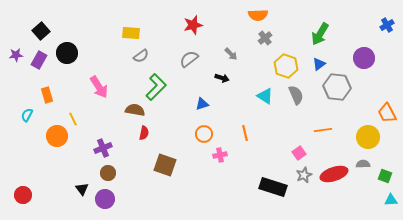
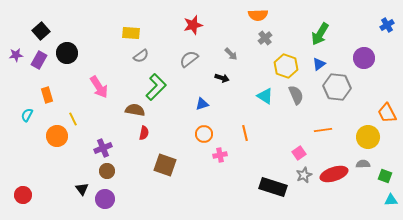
brown circle at (108, 173): moved 1 px left, 2 px up
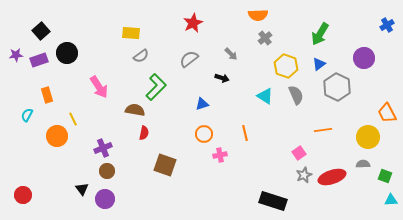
red star at (193, 25): moved 2 px up; rotated 12 degrees counterclockwise
purple rectangle at (39, 60): rotated 42 degrees clockwise
gray hexagon at (337, 87): rotated 20 degrees clockwise
red ellipse at (334, 174): moved 2 px left, 3 px down
black rectangle at (273, 187): moved 14 px down
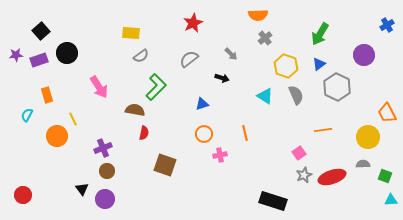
purple circle at (364, 58): moved 3 px up
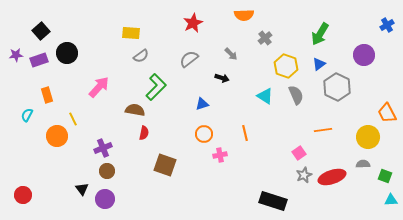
orange semicircle at (258, 15): moved 14 px left
pink arrow at (99, 87): rotated 105 degrees counterclockwise
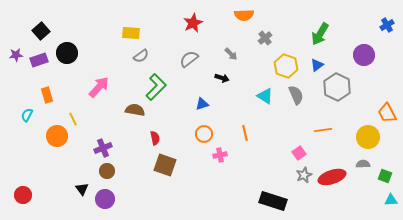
blue triangle at (319, 64): moved 2 px left, 1 px down
red semicircle at (144, 133): moved 11 px right, 5 px down; rotated 24 degrees counterclockwise
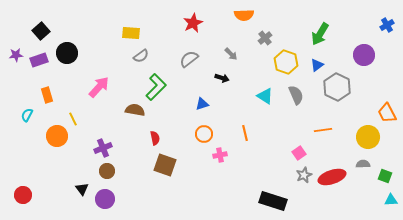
yellow hexagon at (286, 66): moved 4 px up
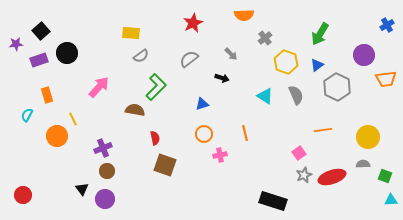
purple star at (16, 55): moved 11 px up
orange trapezoid at (387, 113): moved 1 px left, 34 px up; rotated 70 degrees counterclockwise
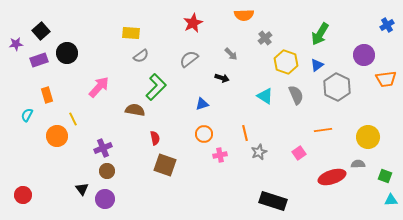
gray semicircle at (363, 164): moved 5 px left
gray star at (304, 175): moved 45 px left, 23 px up
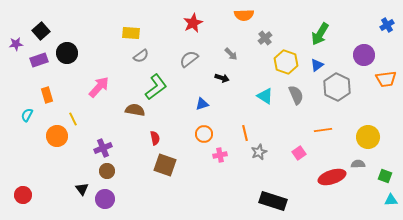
green L-shape at (156, 87): rotated 8 degrees clockwise
